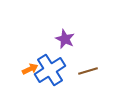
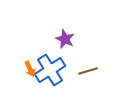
orange arrow: rotated 91 degrees clockwise
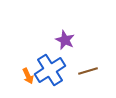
purple star: moved 1 px down
orange arrow: moved 2 px left, 7 px down
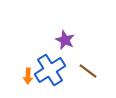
brown line: rotated 54 degrees clockwise
orange arrow: rotated 28 degrees clockwise
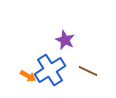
brown line: rotated 12 degrees counterclockwise
orange arrow: rotated 63 degrees counterclockwise
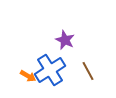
brown line: rotated 36 degrees clockwise
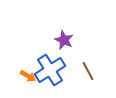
purple star: moved 1 px left
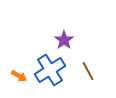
purple star: rotated 12 degrees clockwise
orange arrow: moved 9 px left
